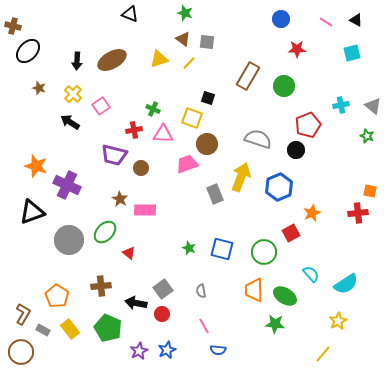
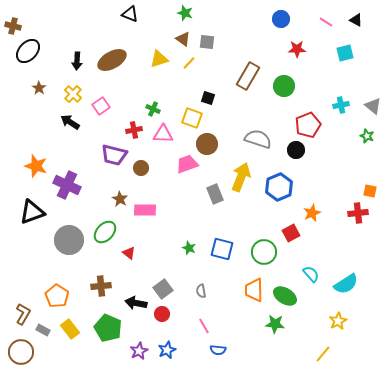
cyan square at (352, 53): moved 7 px left
brown star at (39, 88): rotated 16 degrees clockwise
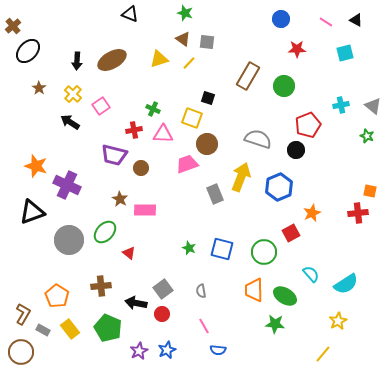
brown cross at (13, 26): rotated 35 degrees clockwise
